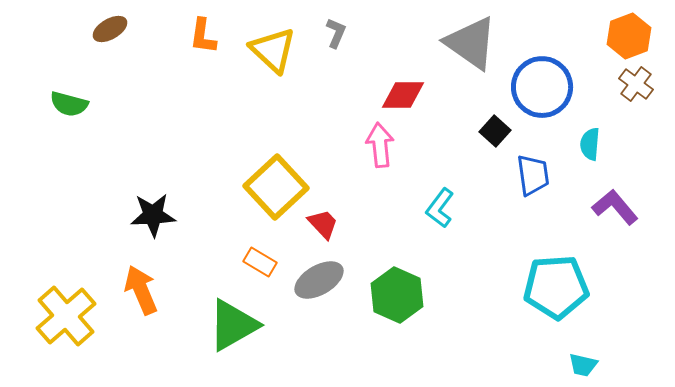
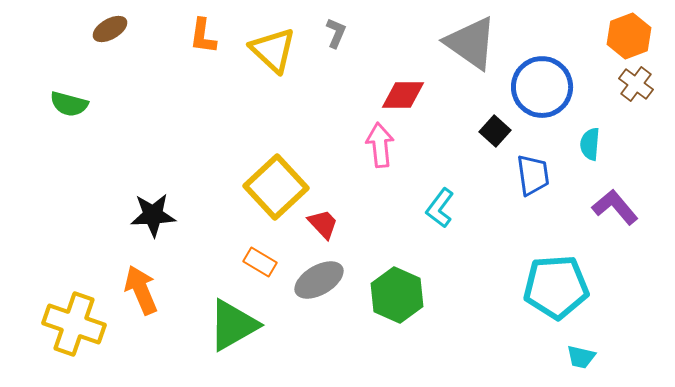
yellow cross: moved 8 px right, 8 px down; rotated 30 degrees counterclockwise
cyan trapezoid: moved 2 px left, 8 px up
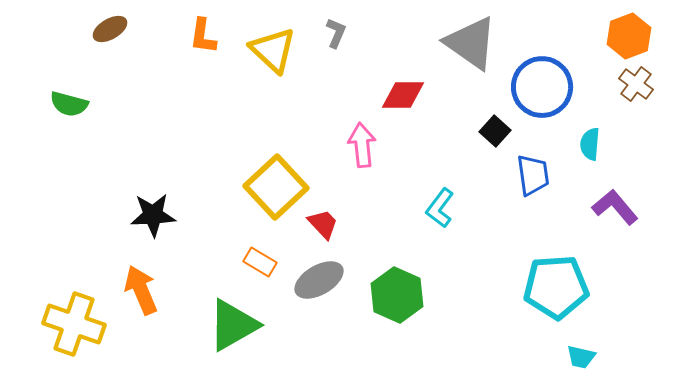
pink arrow: moved 18 px left
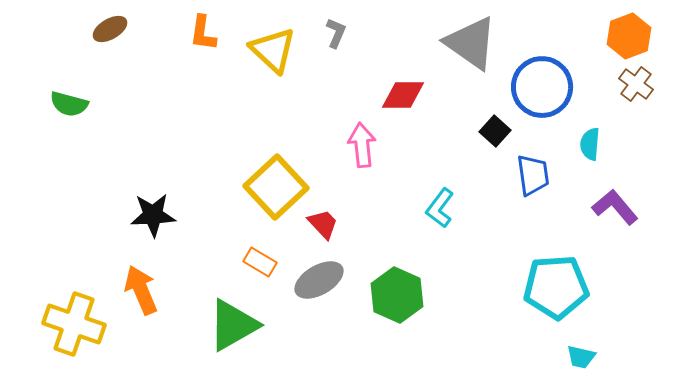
orange L-shape: moved 3 px up
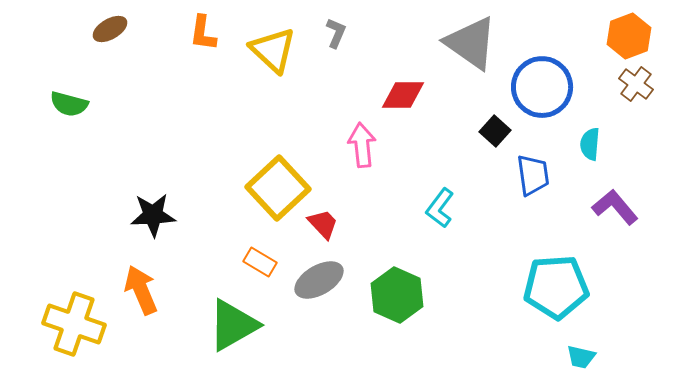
yellow square: moved 2 px right, 1 px down
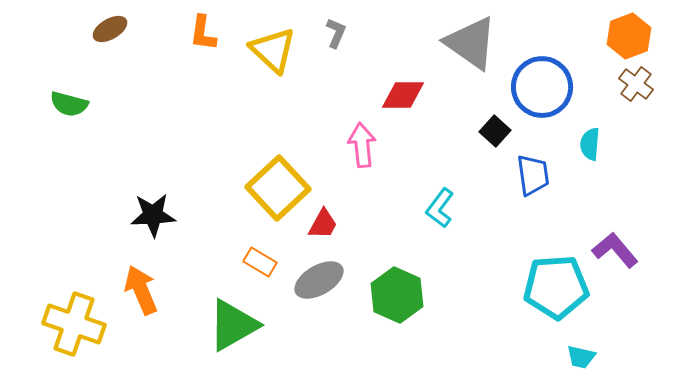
purple L-shape: moved 43 px down
red trapezoid: rotated 72 degrees clockwise
